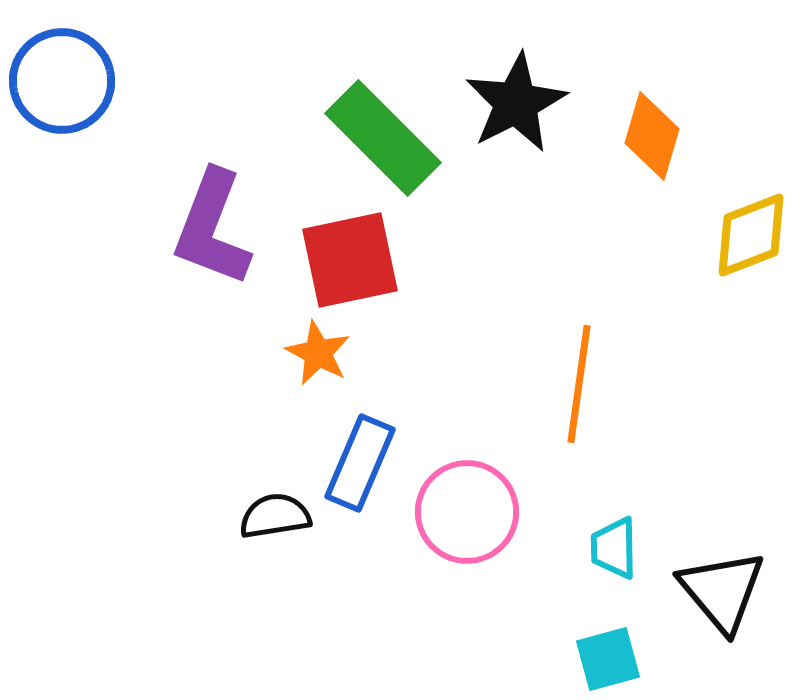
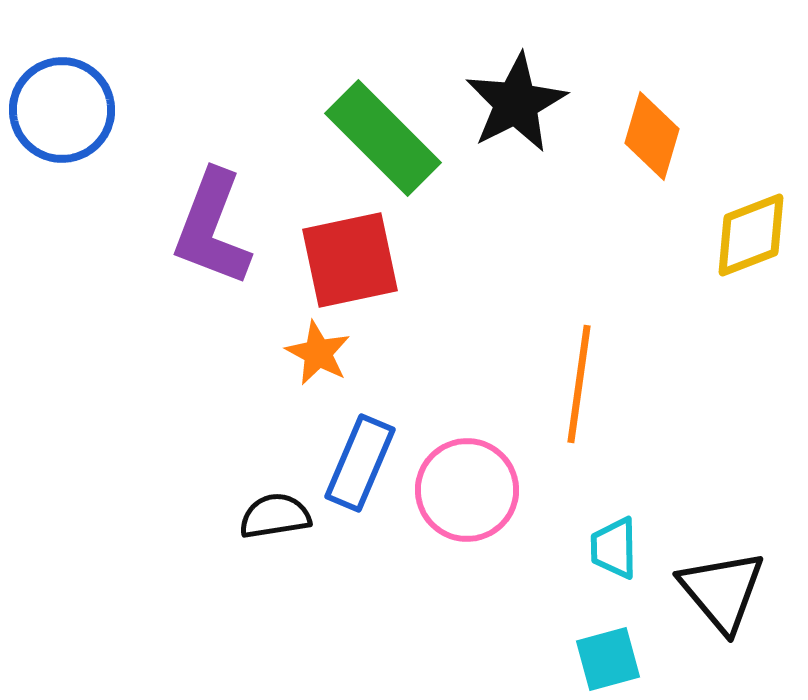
blue circle: moved 29 px down
pink circle: moved 22 px up
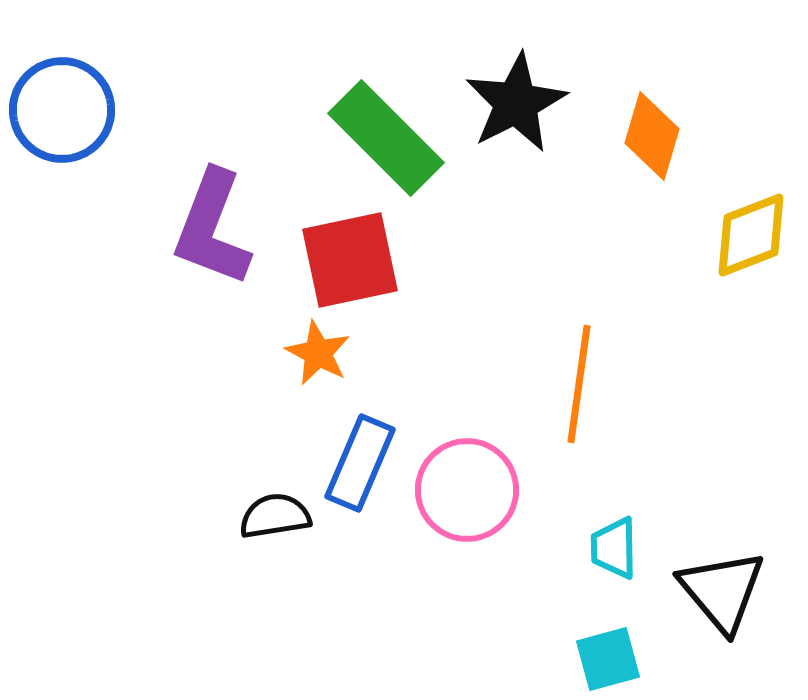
green rectangle: moved 3 px right
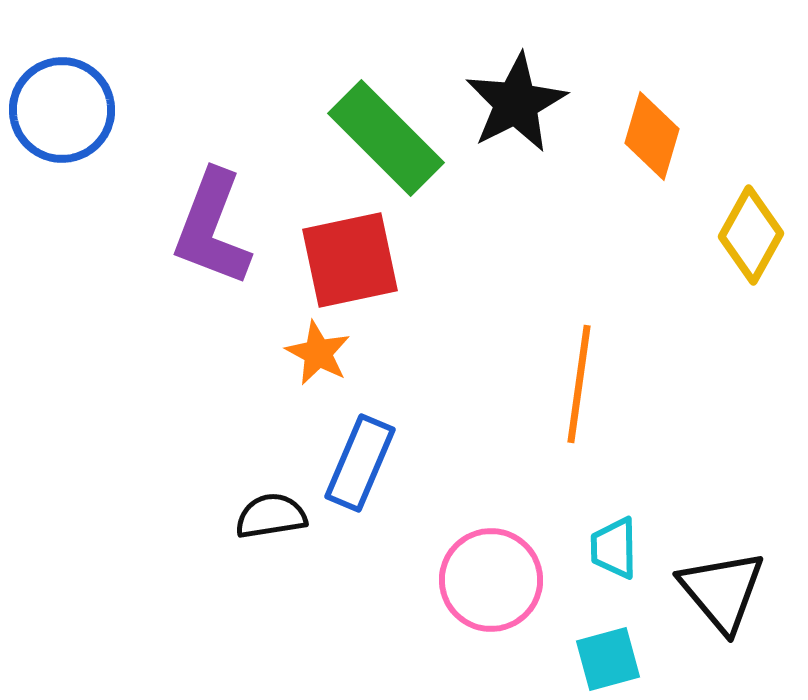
yellow diamond: rotated 40 degrees counterclockwise
pink circle: moved 24 px right, 90 px down
black semicircle: moved 4 px left
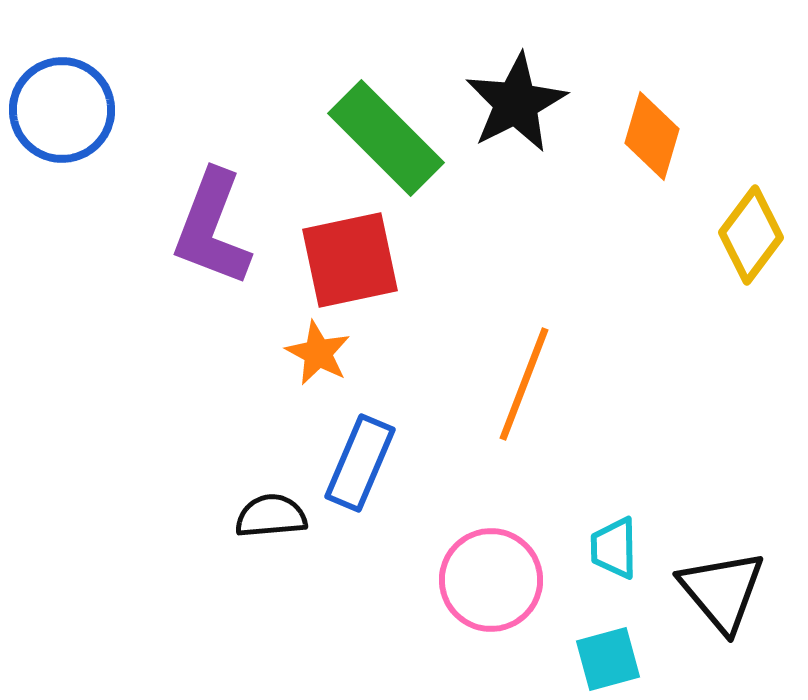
yellow diamond: rotated 8 degrees clockwise
orange line: moved 55 px left; rotated 13 degrees clockwise
black semicircle: rotated 4 degrees clockwise
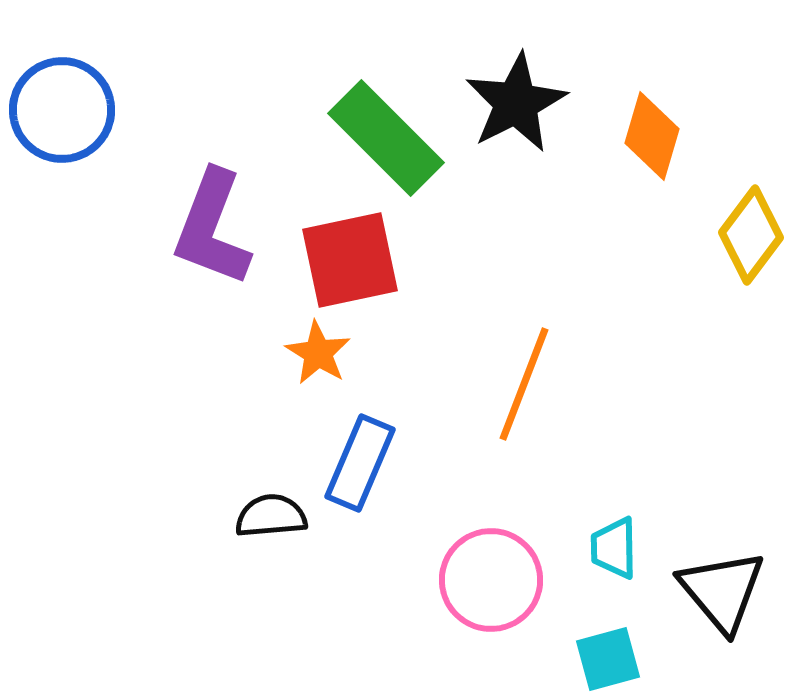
orange star: rotated 4 degrees clockwise
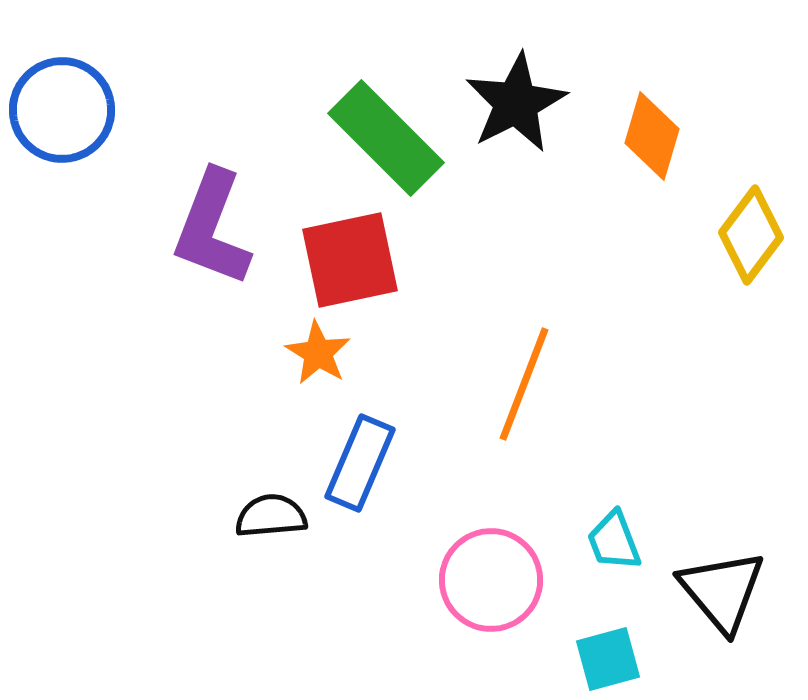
cyan trapezoid: moved 7 px up; rotated 20 degrees counterclockwise
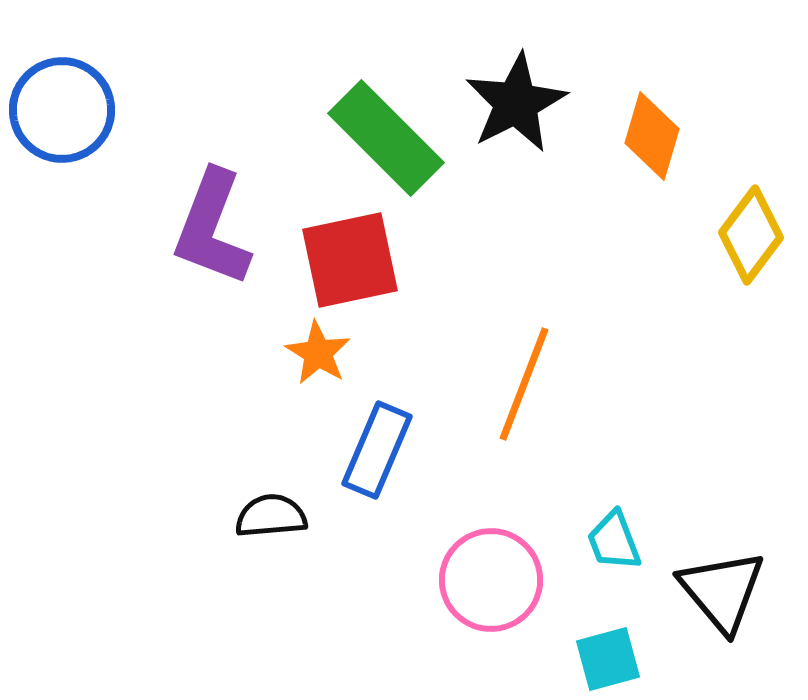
blue rectangle: moved 17 px right, 13 px up
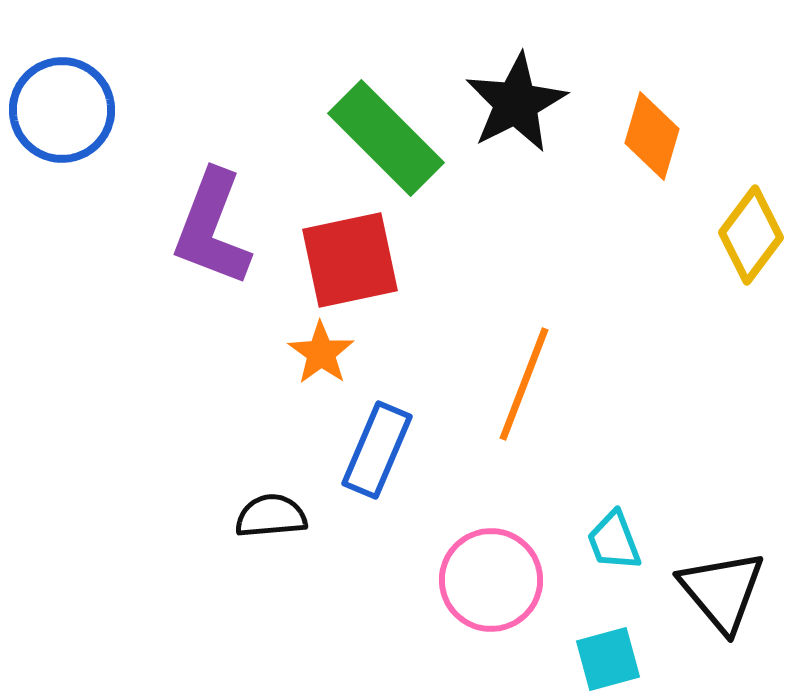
orange star: moved 3 px right; rotated 4 degrees clockwise
